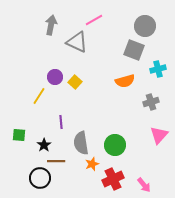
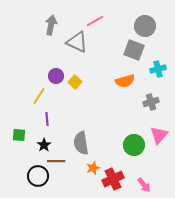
pink line: moved 1 px right, 1 px down
purple circle: moved 1 px right, 1 px up
purple line: moved 14 px left, 3 px up
green circle: moved 19 px right
orange star: moved 1 px right, 4 px down
black circle: moved 2 px left, 2 px up
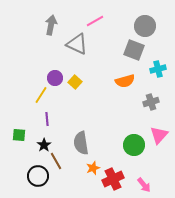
gray triangle: moved 2 px down
purple circle: moved 1 px left, 2 px down
yellow line: moved 2 px right, 1 px up
brown line: rotated 60 degrees clockwise
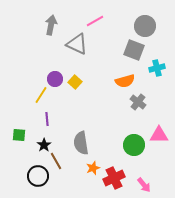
cyan cross: moved 1 px left, 1 px up
purple circle: moved 1 px down
gray cross: moved 13 px left; rotated 35 degrees counterclockwise
pink triangle: rotated 48 degrees clockwise
red cross: moved 1 px right, 1 px up
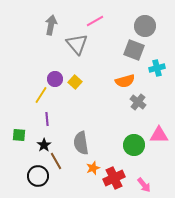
gray triangle: rotated 25 degrees clockwise
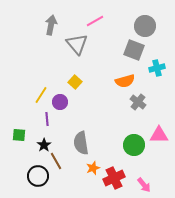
purple circle: moved 5 px right, 23 px down
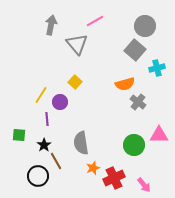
gray square: moved 1 px right; rotated 20 degrees clockwise
orange semicircle: moved 3 px down
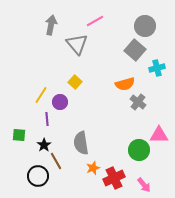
green circle: moved 5 px right, 5 px down
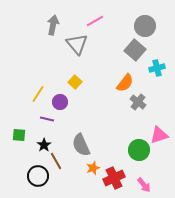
gray arrow: moved 2 px right
orange semicircle: moved 1 px up; rotated 36 degrees counterclockwise
yellow line: moved 3 px left, 1 px up
purple line: rotated 72 degrees counterclockwise
pink triangle: rotated 18 degrees counterclockwise
gray semicircle: moved 2 px down; rotated 15 degrees counterclockwise
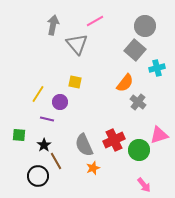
yellow square: rotated 32 degrees counterclockwise
gray semicircle: moved 3 px right
red cross: moved 38 px up
